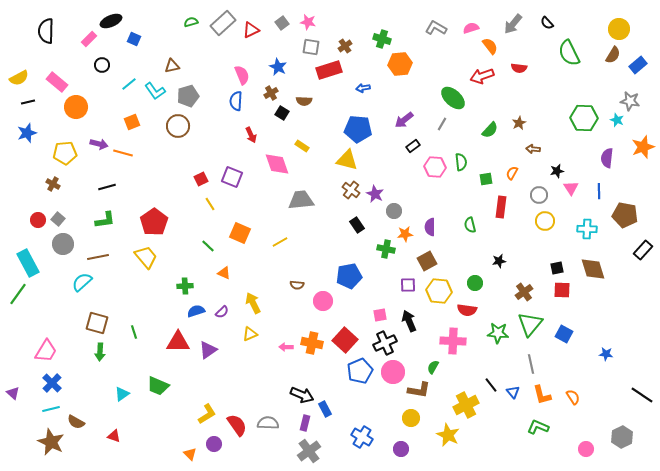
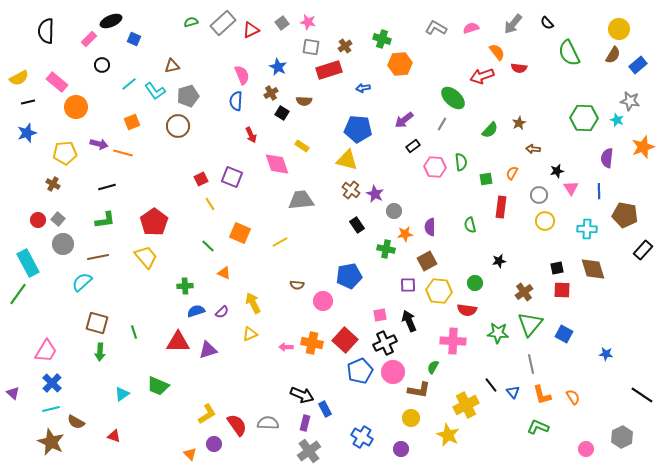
orange semicircle at (490, 46): moved 7 px right, 6 px down
purple triangle at (208, 350): rotated 18 degrees clockwise
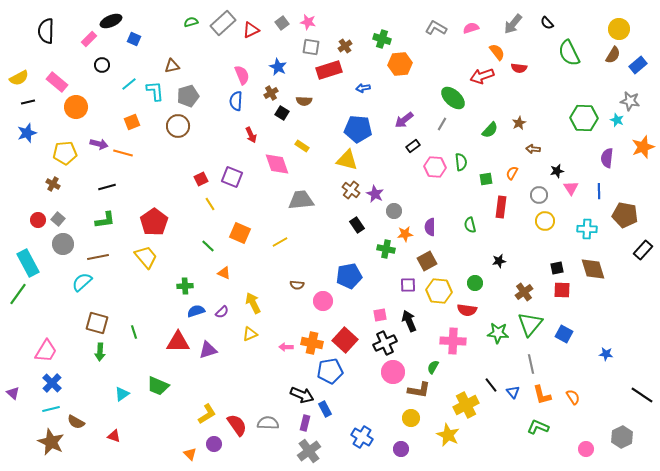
cyan L-shape at (155, 91): rotated 150 degrees counterclockwise
blue pentagon at (360, 371): moved 30 px left; rotated 15 degrees clockwise
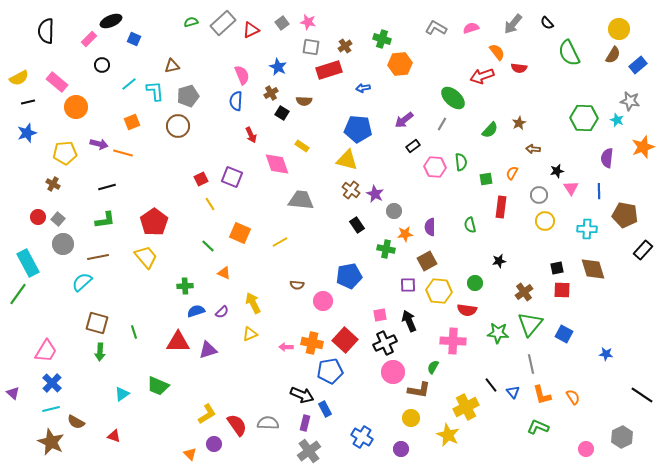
gray trapezoid at (301, 200): rotated 12 degrees clockwise
red circle at (38, 220): moved 3 px up
yellow cross at (466, 405): moved 2 px down
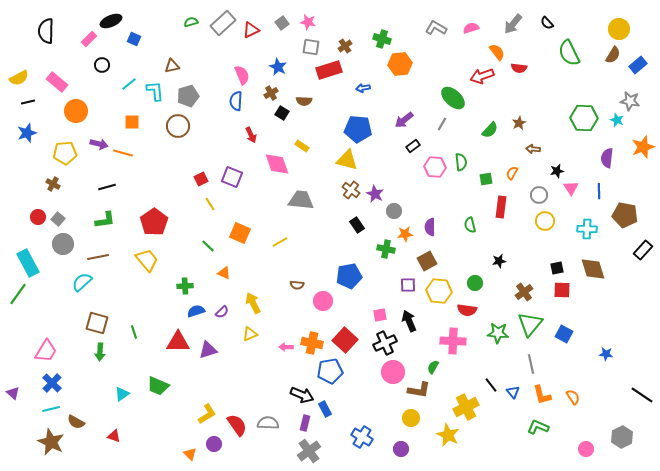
orange circle at (76, 107): moved 4 px down
orange square at (132, 122): rotated 21 degrees clockwise
yellow trapezoid at (146, 257): moved 1 px right, 3 px down
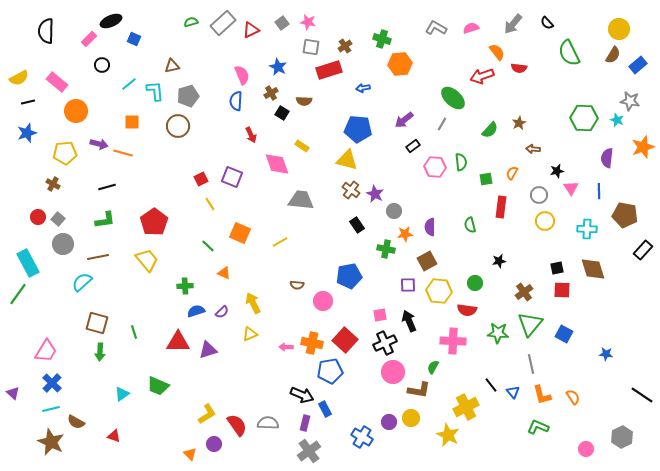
purple circle at (401, 449): moved 12 px left, 27 px up
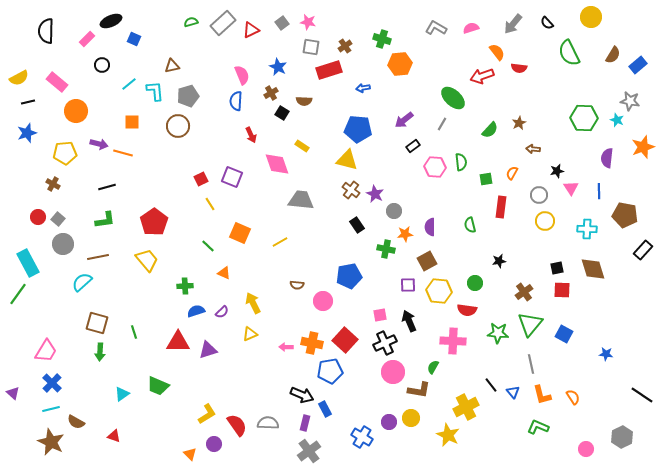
yellow circle at (619, 29): moved 28 px left, 12 px up
pink rectangle at (89, 39): moved 2 px left
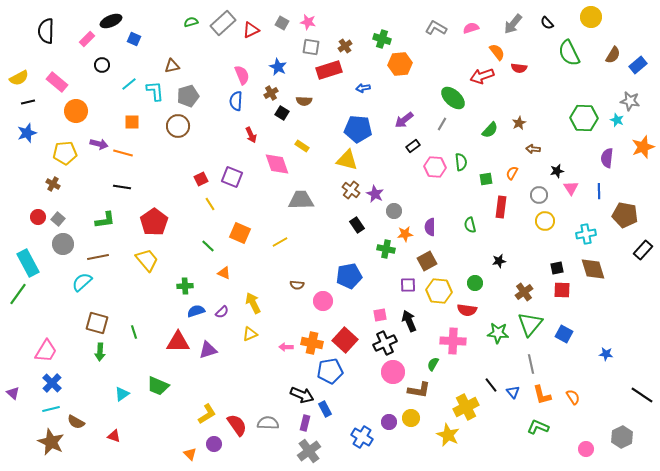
gray square at (282, 23): rotated 24 degrees counterclockwise
black line at (107, 187): moved 15 px right; rotated 24 degrees clockwise
gray trapezoid at (301, 200): rotated 8 degrees counterclockwise
cyan cross at (587, 229): moved 1 px left, 5 px down; rotated 12 degrees counterclockwise
green semicircle at (433, 367): moved 3 px up
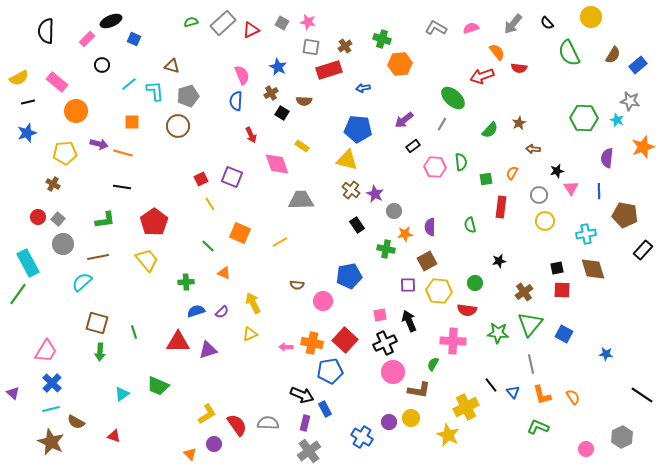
brown triangle at (172, 66): rotated 28 degrees clockwise
green cross at (185, 286): moved 1 px right, 4 px up
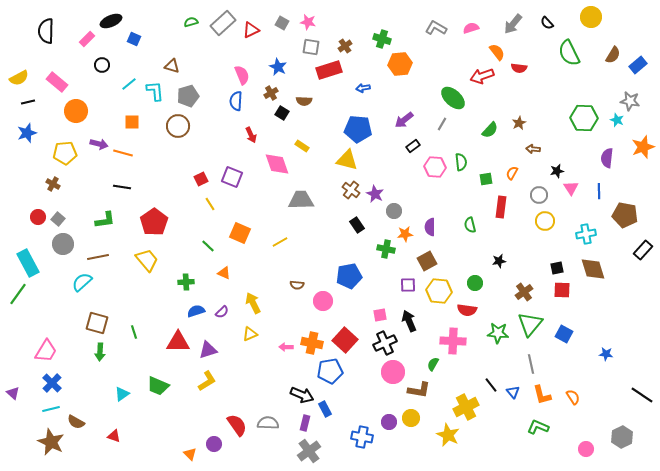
yellow L-shape at (207, 414): moved 33 px up
blue cross at (362, 437): rotated 20 degrees counterclockwise
